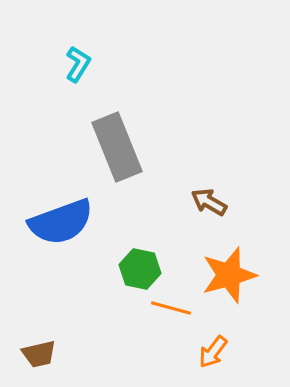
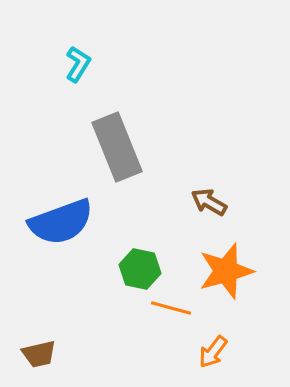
orange star: moved 3 px left, 4 px up
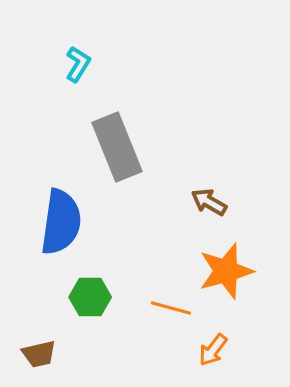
blue semicircle: rotated 62 degrees counterclockwise
green hexagon: moved 50 px left, 28 px down; rotated 12 degrees counterclockwise
orange arrow: moved 2 px up
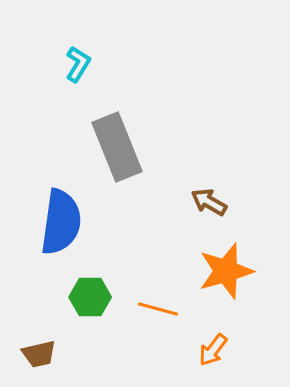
orange line: moved 13 px left, 1 px down
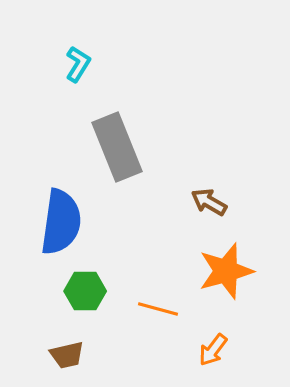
green hexagon: moved 5 px left, 6 px up
brown trapezoid: moved 28 px right, 1 px down
